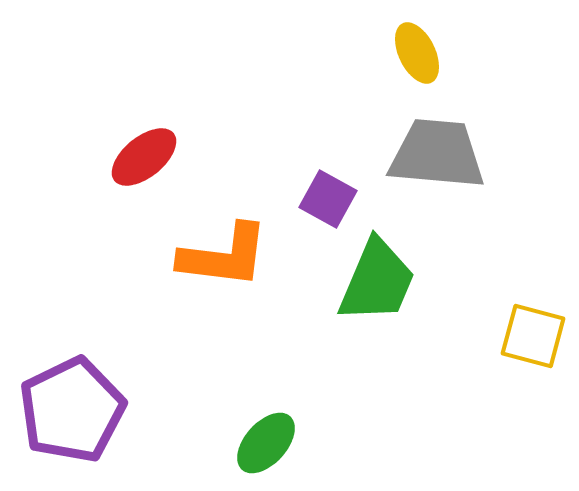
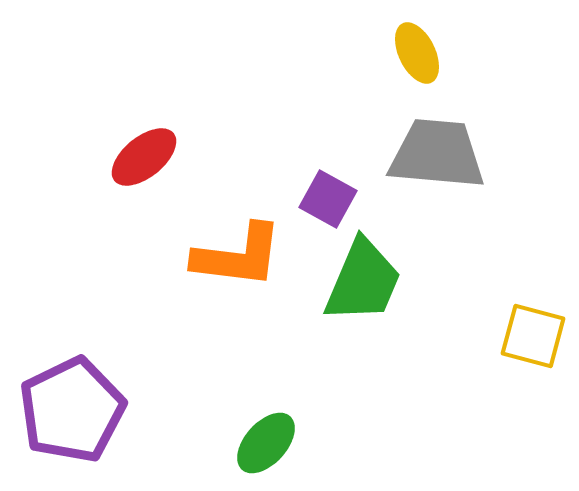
orange L-shape: moved 14 px right
green trapezoid: moved 14 px left
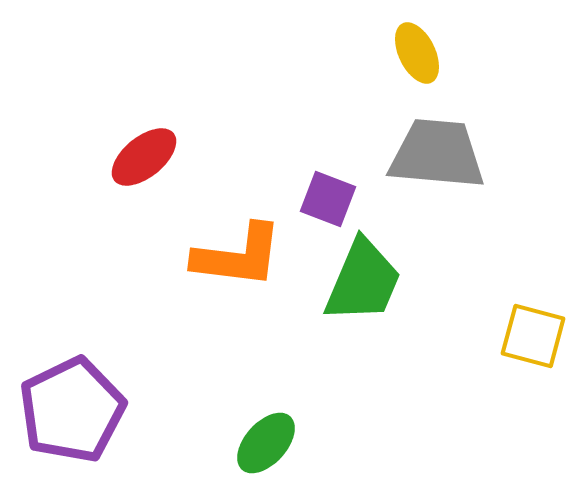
purple square: rotated 8 degrees counterclockwise
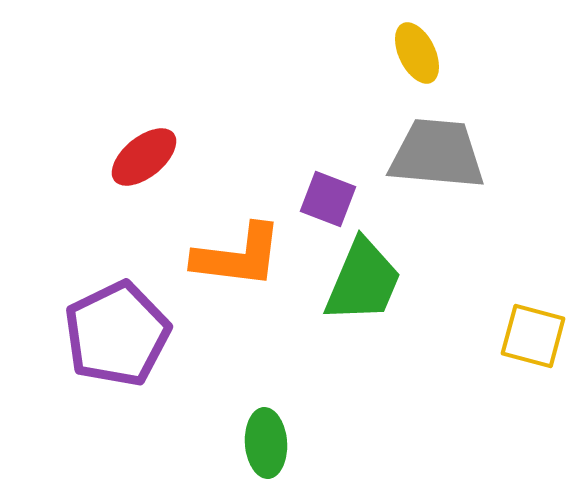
purple pentagon: moved 45 px right, 76 px up
green ellipse: rotated 46 degrees counterclockwise
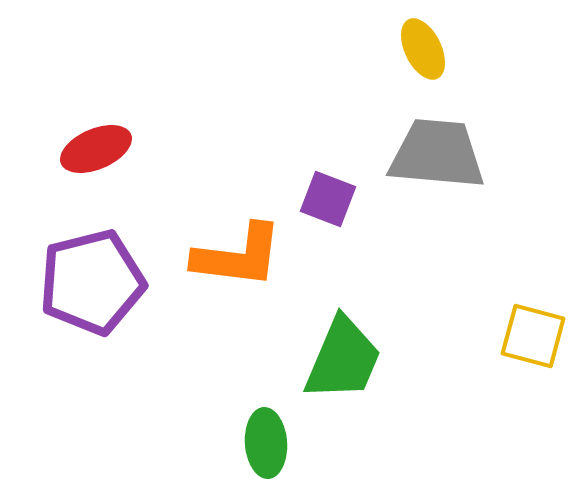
yellow ellipse: moved 6 px right, 4 px up
red ellipse: moved 48 px left, 8 px up; rotated 16 degrees clockwise
green trapezoid: moved 20 px left, 78 px down
purple pentagon: moved 25 px left, 52 px up; rotated 12 degrees clockwise
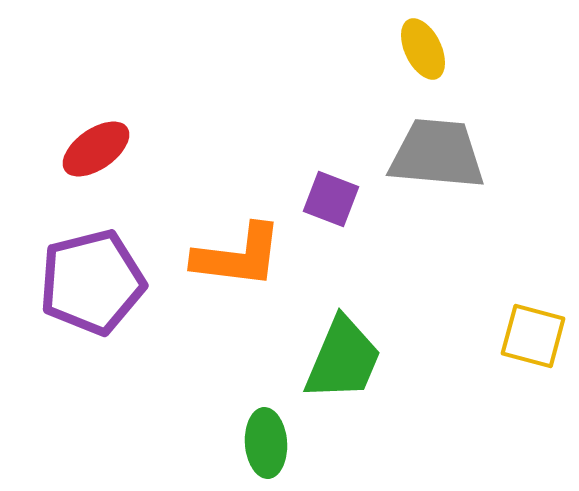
red ellipse: rotated 12 degrees counterclockwise
purple square: moved 3 px right
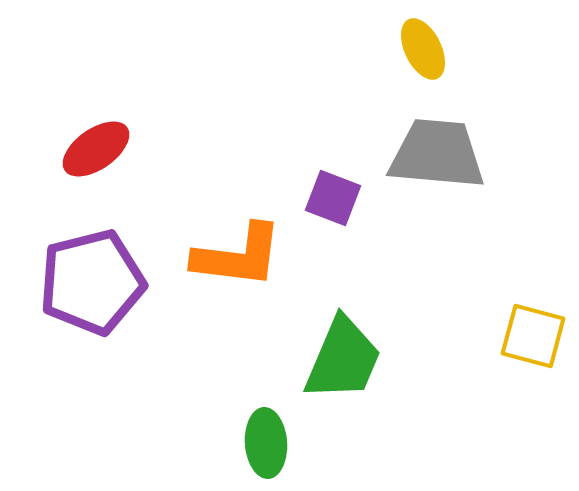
purple square: moved 2 px right, 1 px up
